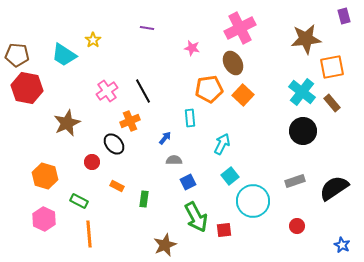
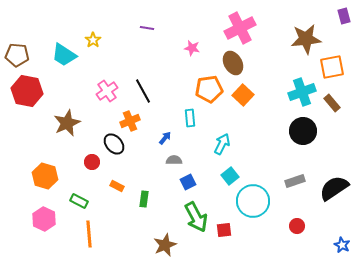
red hexagon at (27, 88): moved 3 px down
cyan cross at (302, 92): rotated 32 degrees clockwise
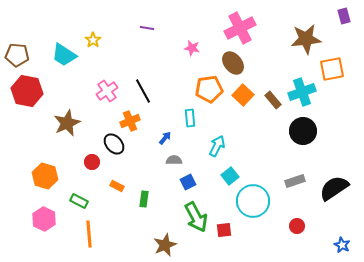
brown ellipse at (233, 63): rotated 10 degrees counterclockwise
orange square at (332, 67): moved 2 px down
brown rectangle at (332, 103): moved 59 px left, 3 px up
cyan arrow at (222, 144): moved 5 px left, 2 px down
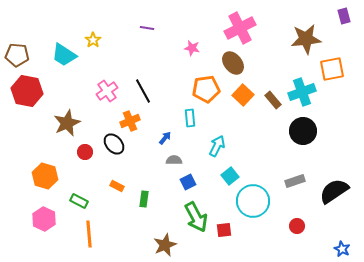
orange pentagon at (209, 89): moved 3 px left
red circle at (92, 162): moved 7 px left, 10 px up
black semicircle at (334, 188): moved 3 px down
blue star at (342, 245): moved 4 px down
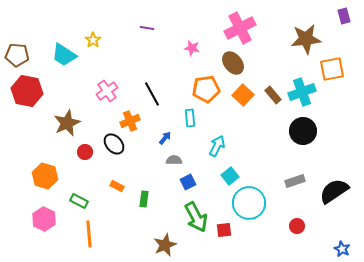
black line at (143, 91): moved 9 px right, 3 px down
brown rectangle at (273, 100): moved 5 px up
cyan circle at (253, 201): moved 4 px left, 2 px down
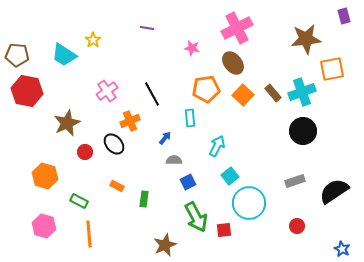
pink cross at (240, 28): moved 3 px left
brown rectangle at (273, 95): moved 2 px up
pink hexagon at (44, 219): moved 7 px down; rotated 10 degrees counterclockwise
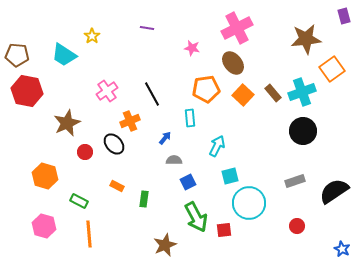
yellow star at (93, 40): moved 1 px left, 4 px up
orange square at (332, 69): rotated 25 degrees counterclockwise
cyan square at (230, 176): rotated 24 degrees clockwise
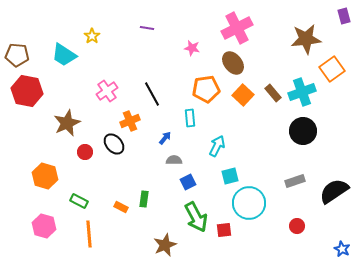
orange rectangle at (117, 186): moved 4 px right, 21 px down
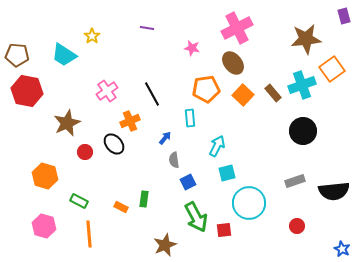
cyan cross at (302, 92): moved 7 px up
gray semicircle at (174, 160): rotated 98 degrees counterclockwise
cyan square at (230, 176): moved 3 px left, 3 px up
black semicircle at (334, 191): rotated 152 degrees counterclockwise
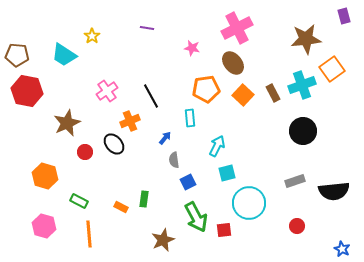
brown rectangle at (273, 93): rotated 12 degrees clockwise
black line at (152, 94): moved 1 px left, 2 px down
brown star at (165, 245): moved 2 px left, 5 px up
